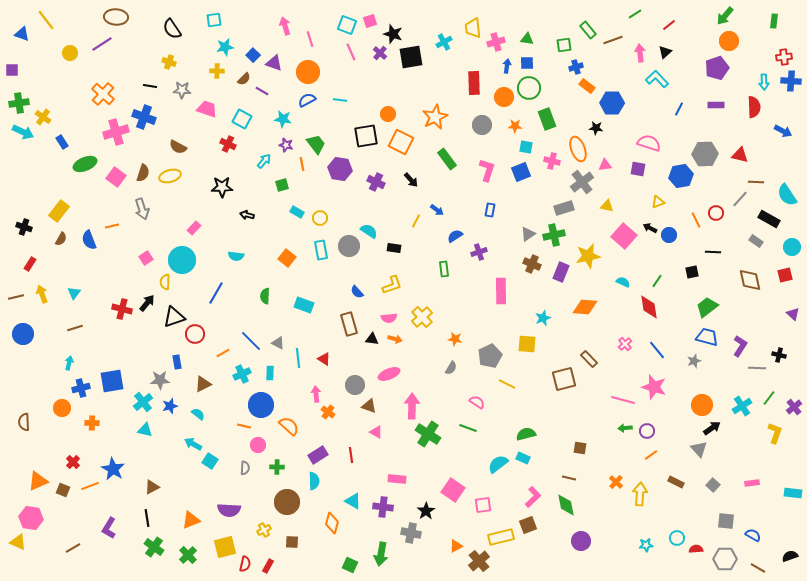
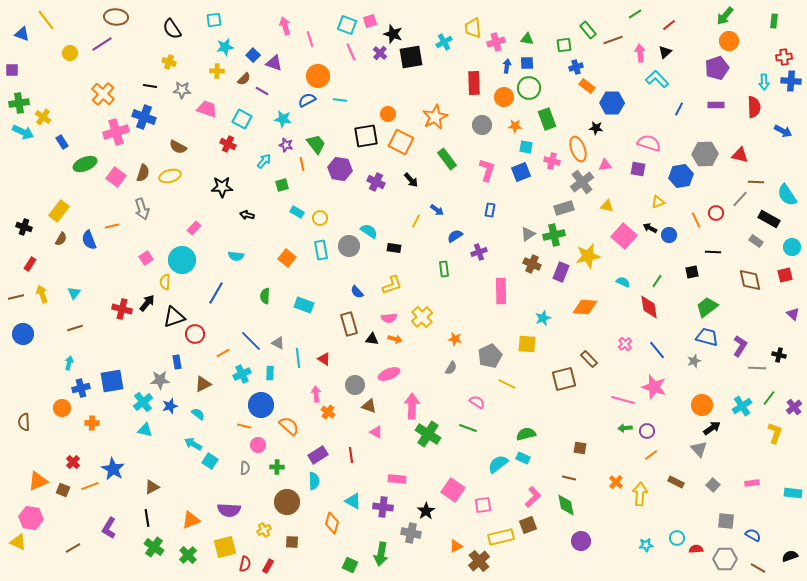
orange circle at (308, 72): moved 10 px right, 4 px down
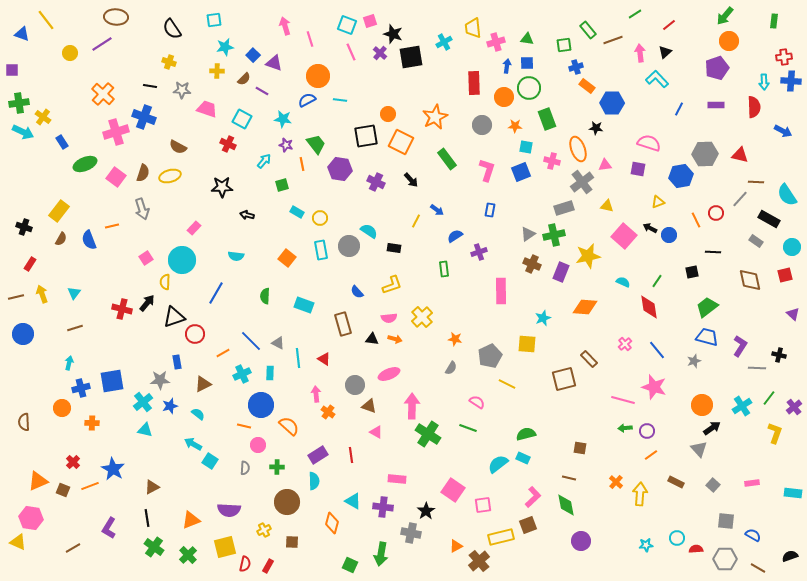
brown rectangle at (349, 324): moved 6 px left
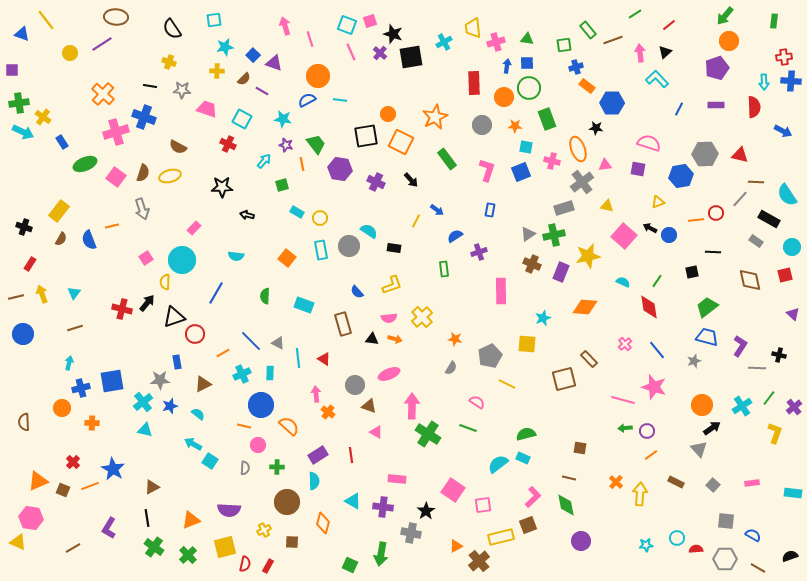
orange line at (696, 220): rotated 70 degrees counterclockwise
orange diamond at (332, 523): moved 9 px left
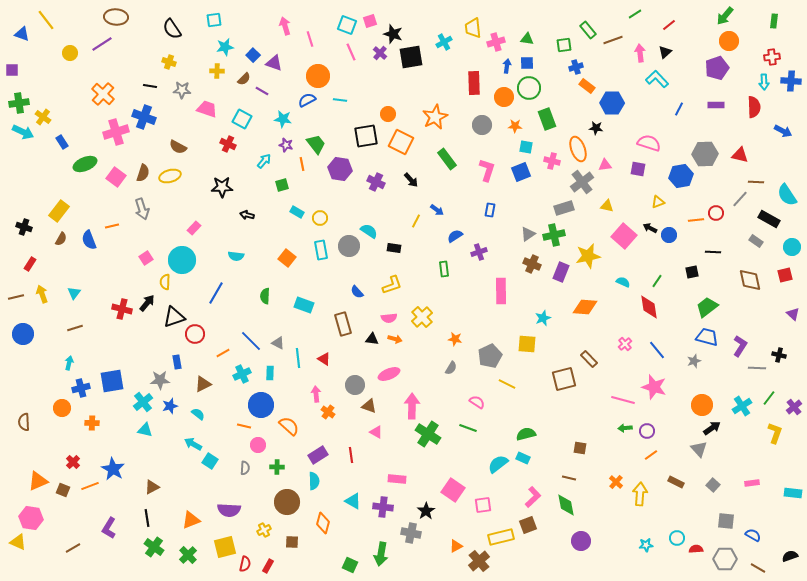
red cross at (784, 57): moved 12 px left
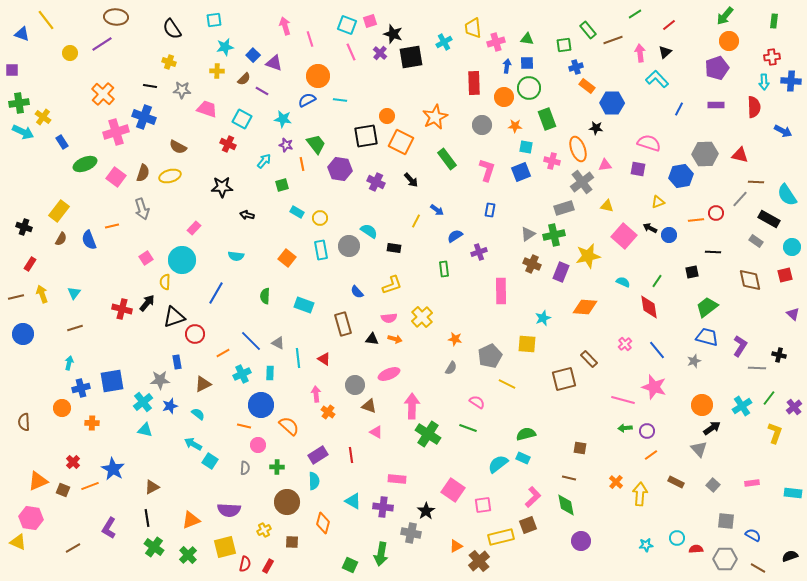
orange circle at (388, 114): moved 1 px left, 2 px down
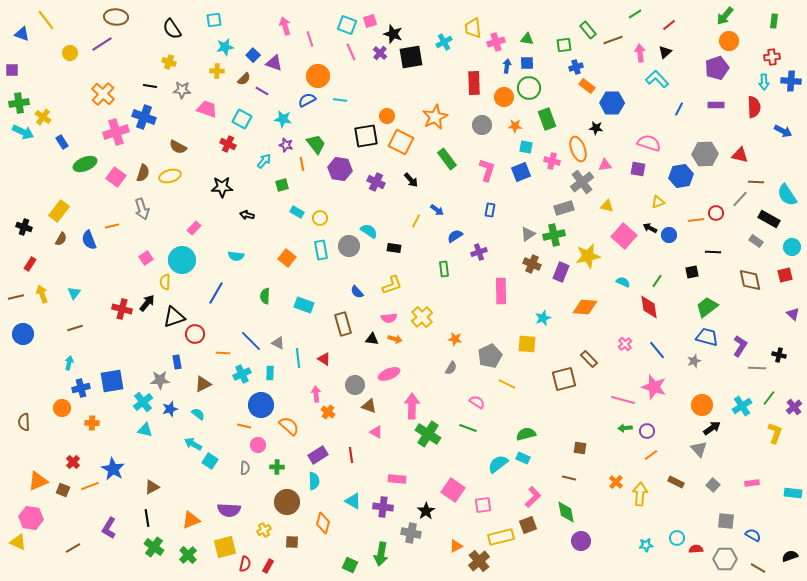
orange line at (223, 353): rotated 32 degrees clockwise
blue star at (170, 406): moved 3 px down
green diamond at (566, 505): moved 7 px down
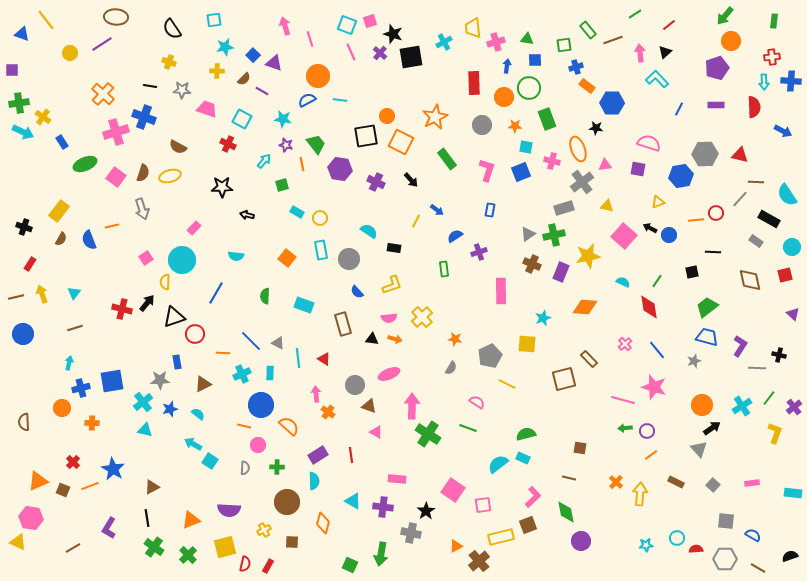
orange circle at (729, 41): moved 2 px right
blue square at (527, 63): moved 8 px right, 3 px up
gray circle at (349, 246): moved 13 px down
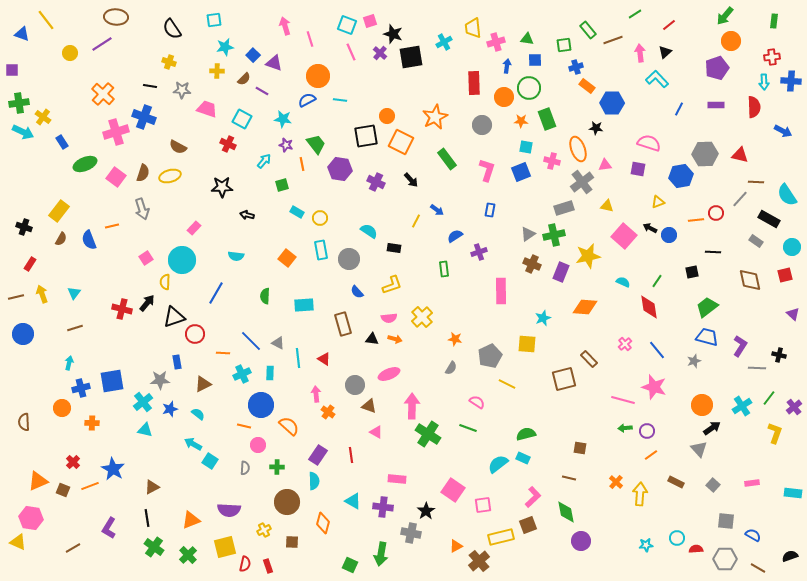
orange star at (515, 126): moved 6 px right, 5 px up
cyan rectangle at (304, 305): rotated 24 degrees counterclockwise
purple rectangle at (318, 455): rotated 24 degrees counterclockwise
red rectangle at (268, 566): rotated 48 degrees counterclockwise
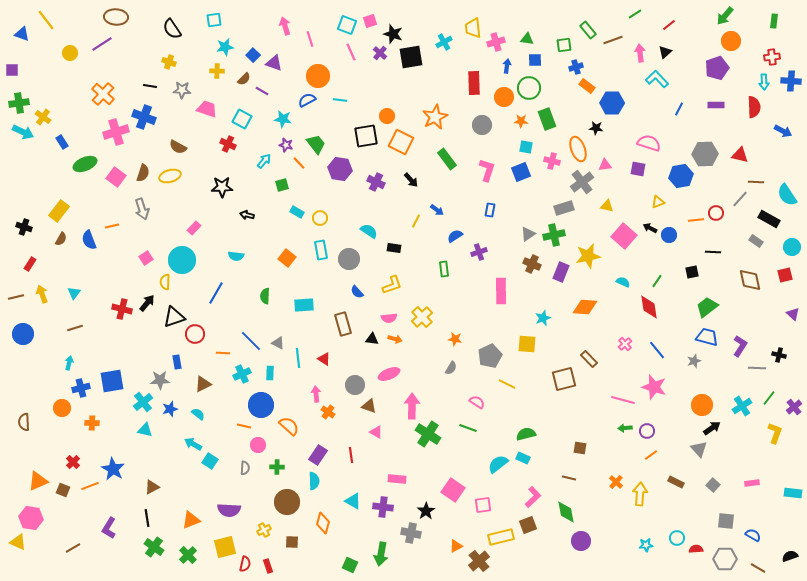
orange line at (302, 164): moved 3 px left, 1 px up; rotated 32 degrees counterclockwise
